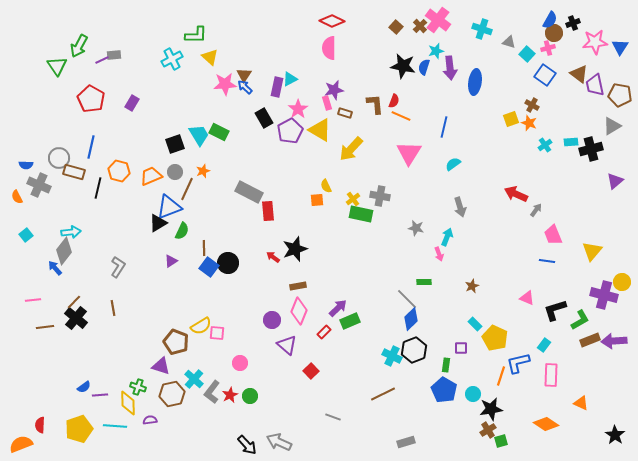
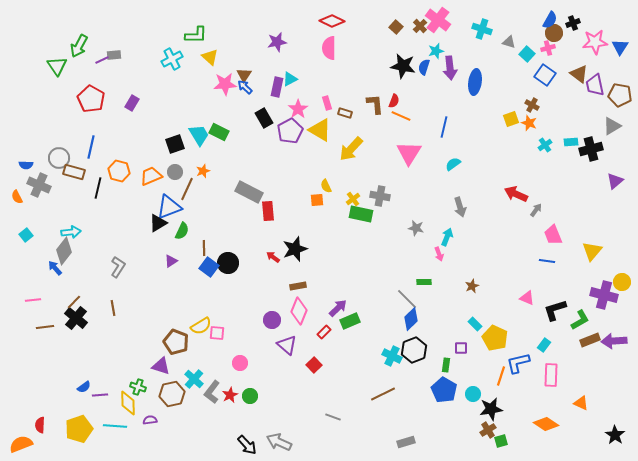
purple star at (334, 90): moved 57 px left, 48 px up
red square at (311, 371): moved 3 px right, 6 px up
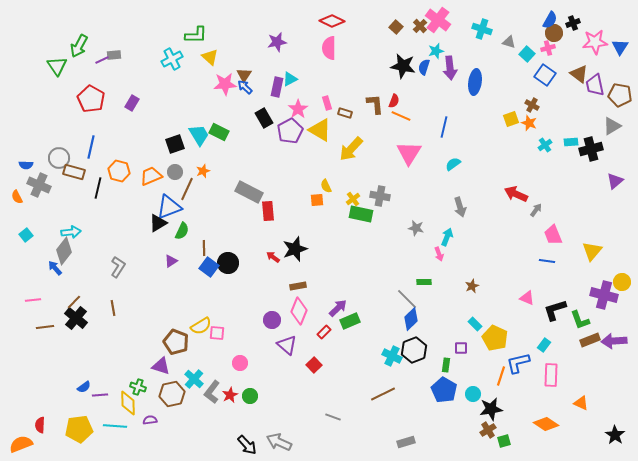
green L-shape at (580, 320): rotated 100 degrees clockwise
yellow pentagon at (79, 429): rotated 12 degrees clockwise
green square at (501, 441): moved 3 px right
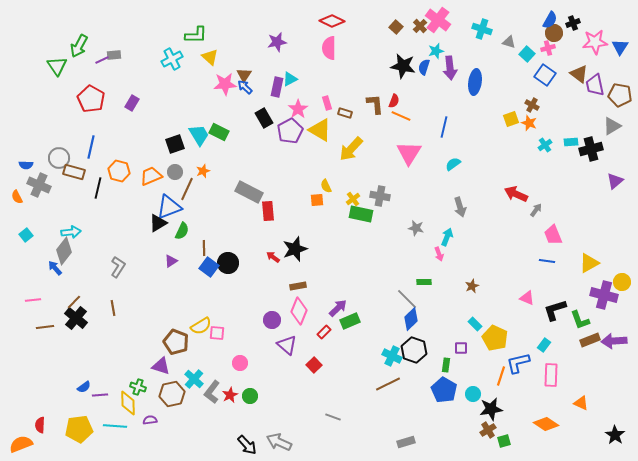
yellow triangle at (592, 251): moved 3 px left, 12 px down; rotated 20 degrees clockwise
black hexagon at (414, 350): rotated 20 degrees counterclockwise
brown line at (383, 394): moved 5 px right, 10 px up
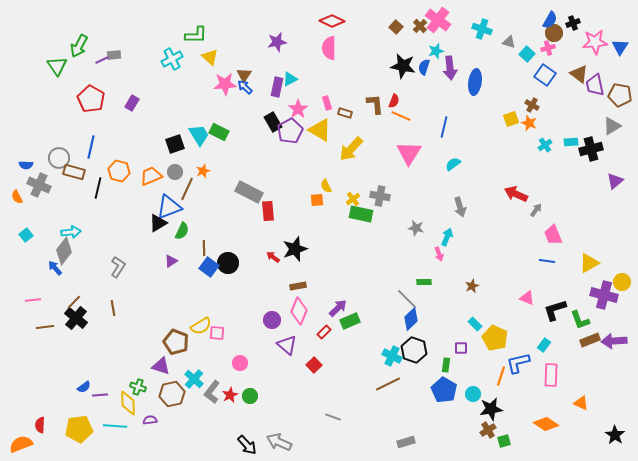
black rectangle at (264, 118): moved 9 px right, 4 px down
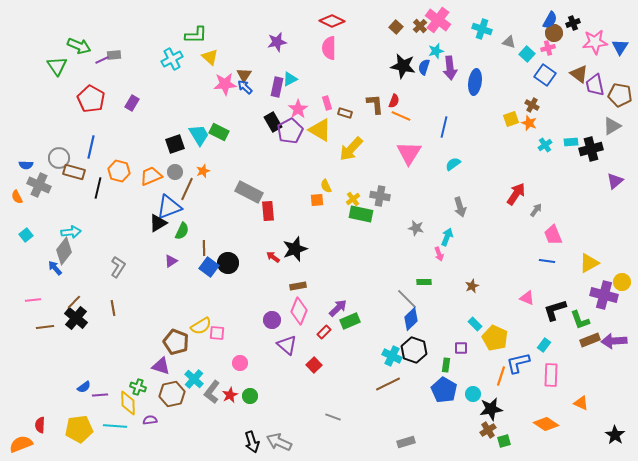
green arrow at (79, 46): rotated 95 degrees counterclockwise
red arrow at (516, 194): rotated 100 degrees clockwise
black arrow at (247, 445): moved 5 px right, 3 px up; rotated 25 degrees clockwise
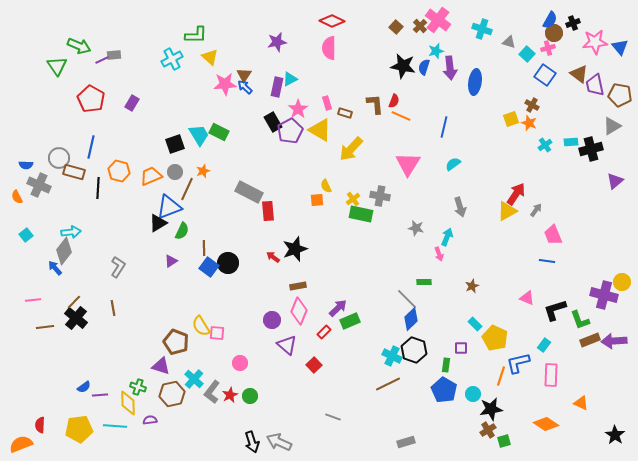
blue triangle at (620, 47): rotated 12 degrees counterclockwise
pink triangle at (409, 153): moved 1 px left, 11 px down
black line at (98, 188): rotated 10 degrees counterclockwise
yellow triangle at (589, 263): moved 82 px left, 52 px up
yellow semicircle at (201, 326): rotated 90 degrees clockwise
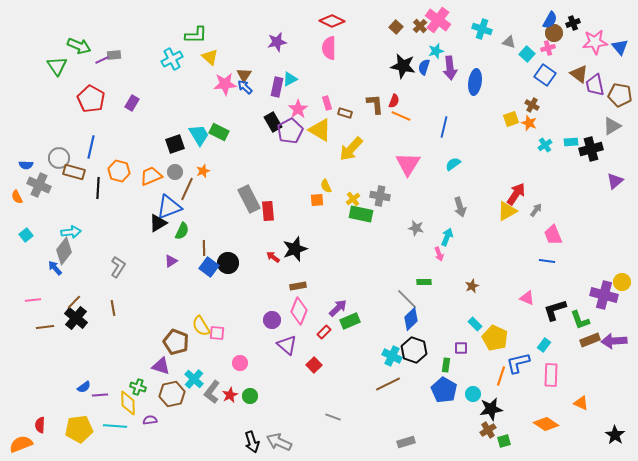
gray rectangle at (249, 192): moved 7 px down; rotated 36 degrees clockwise
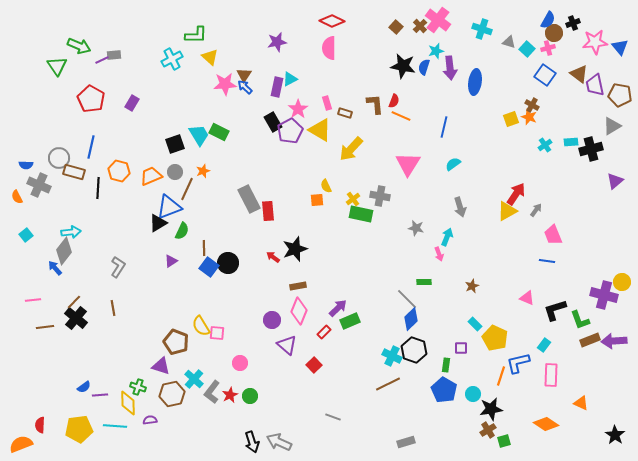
blue semicircle at (550, 20): moved 2 px left
cyan square at (527, 54): moved 5 px up
orange star at (529, 123): moved 6 px up
